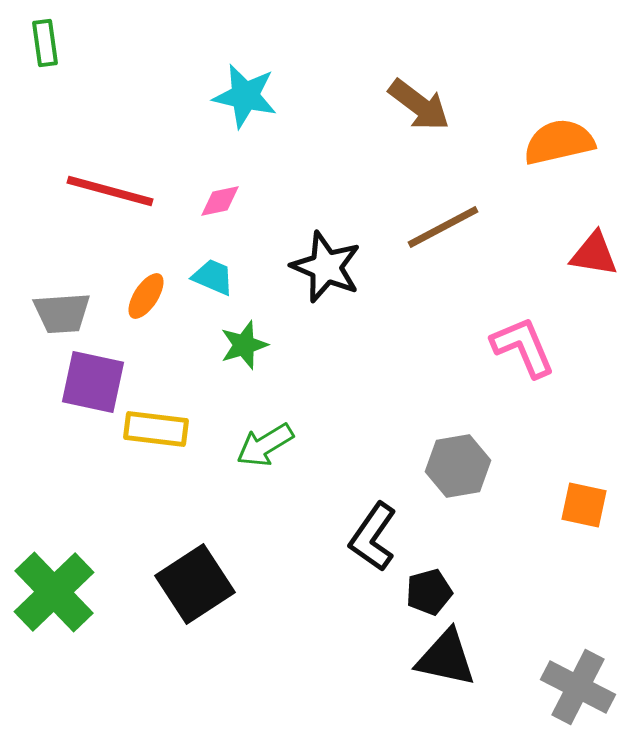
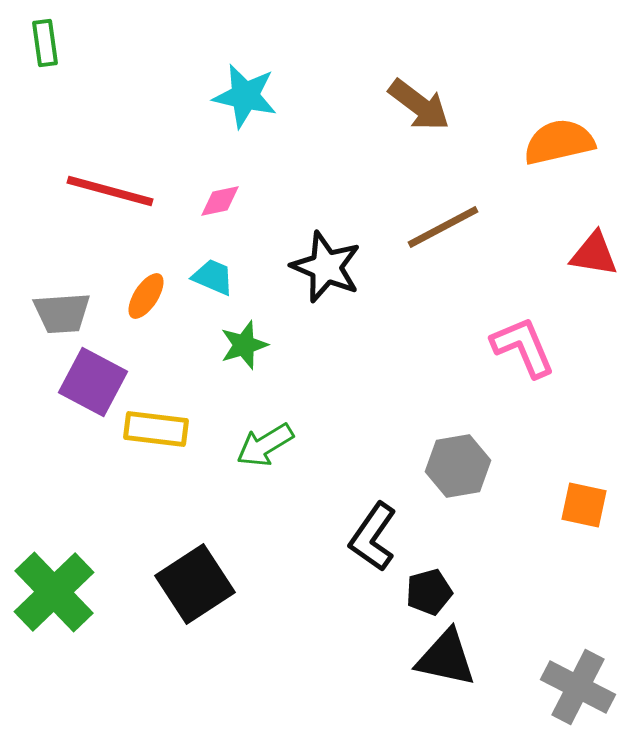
purple square: rotated 16 degrees clockwise
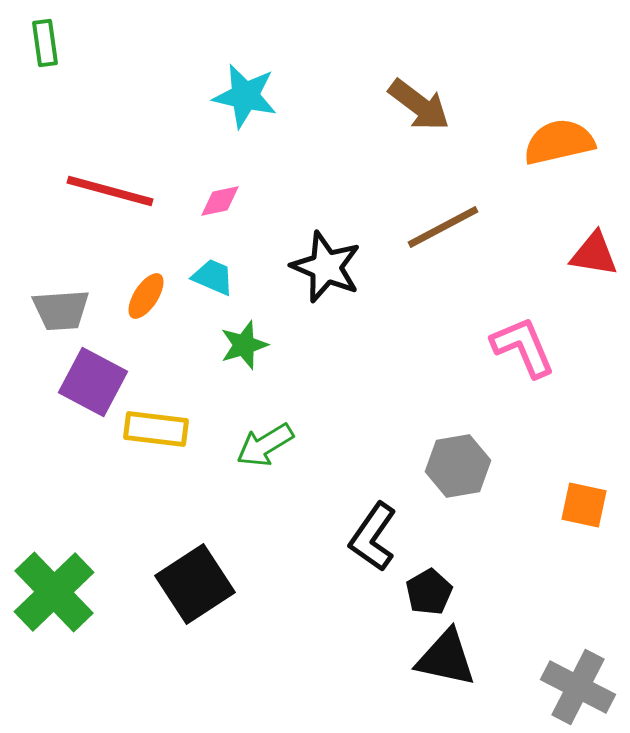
gray trapezoid: moved 1 px left, 3 px up
black pentagon: rotated 15 degrees counterclockwise
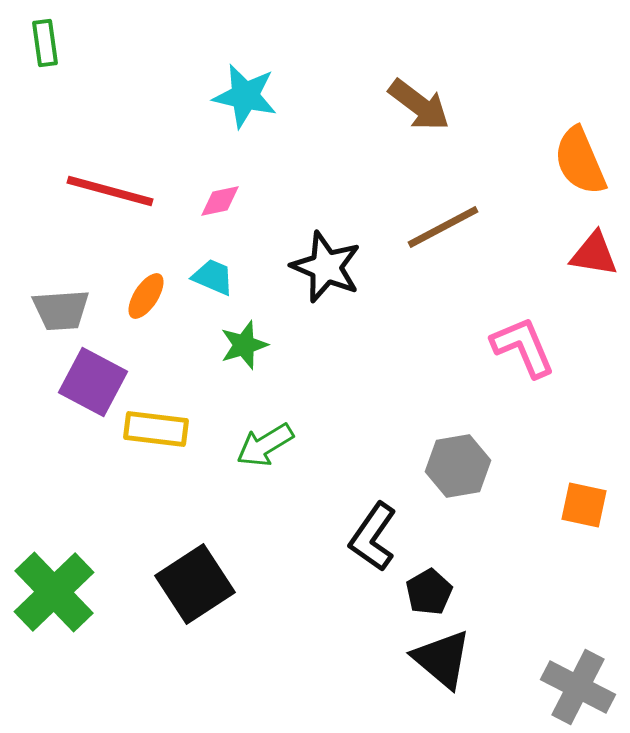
orange semicircle: moved 21 px right, 19 px down; rotated 100 degrees counterclockwise
black triangle: moved 4 px left, 1 px down; rotated 28 degrees clockwise
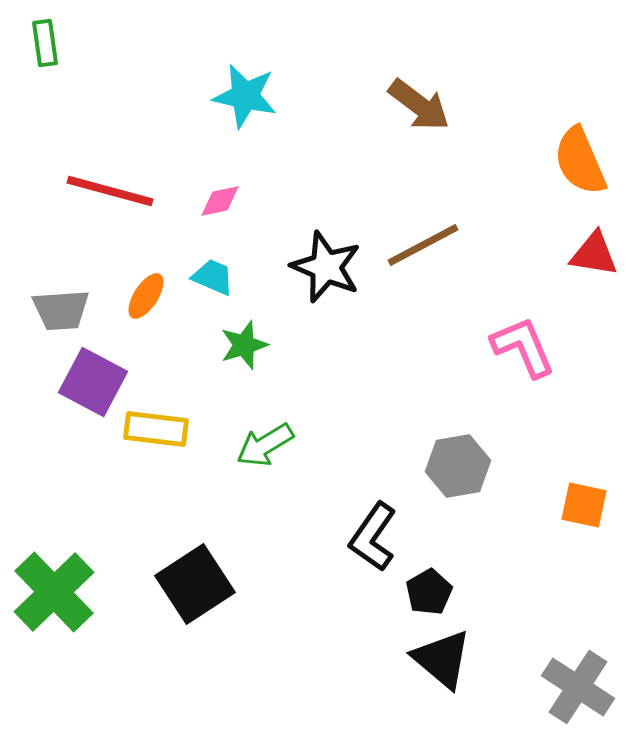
brown line: moved 20 px left, 18 px down
gray cross: rotated 6 degrees clockwise
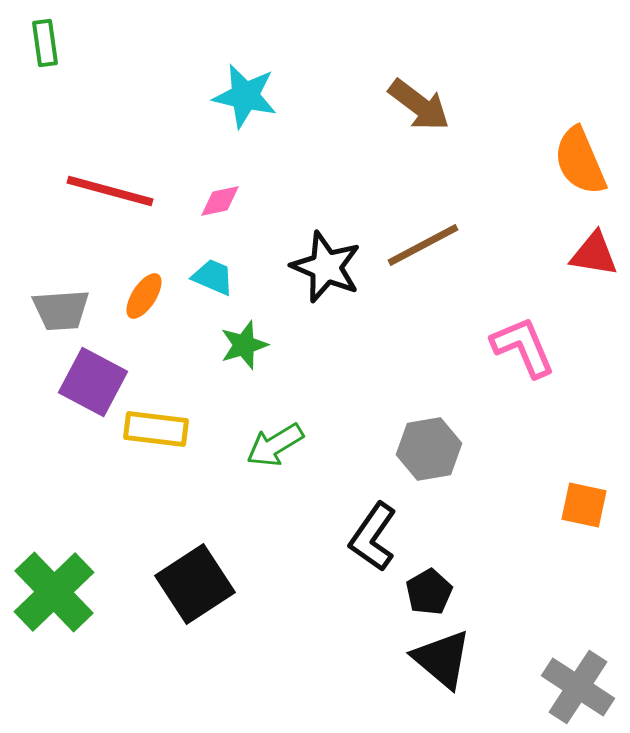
orange ellipse: moved 2 px left
green arrow: moved 10 px right
gray hexagon: moved 29 px left, 17 px up
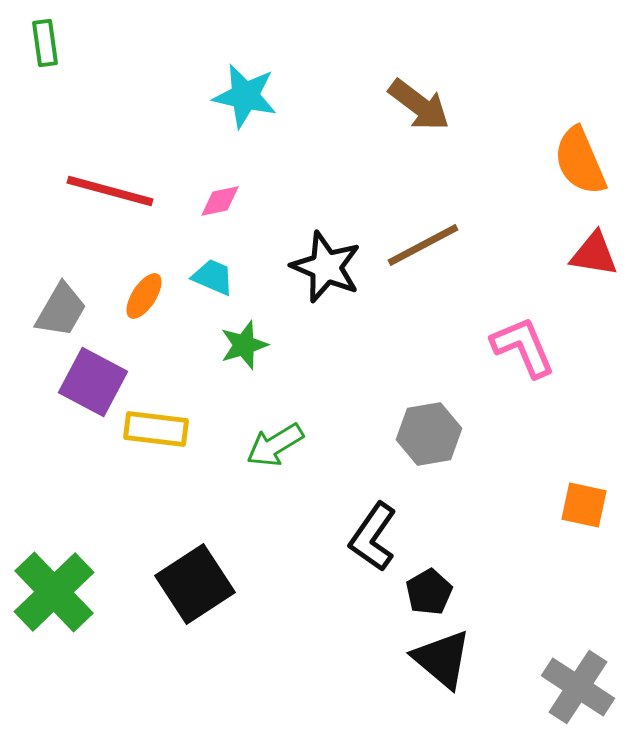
gray trapezoid: rotated 56 degrees counterclockwise
gray hexagon: moved 15 px up
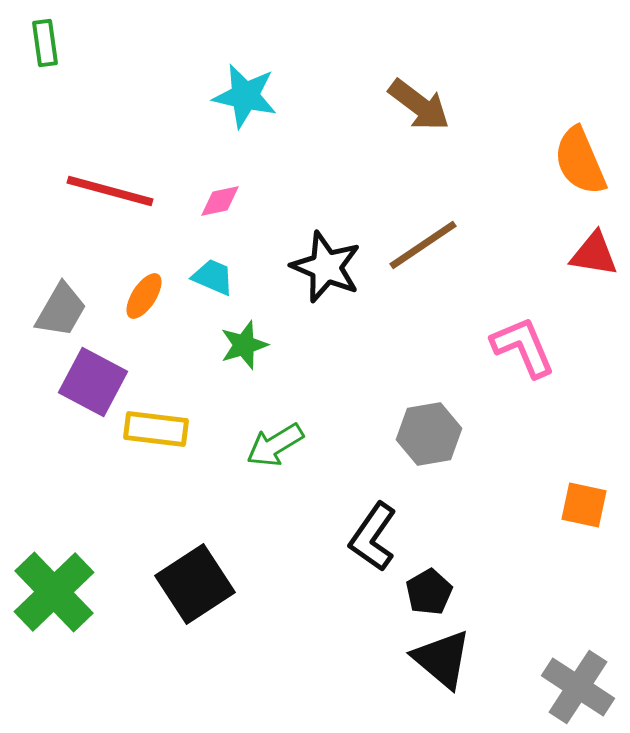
brown line: rotated 6 degrees counterclockwise
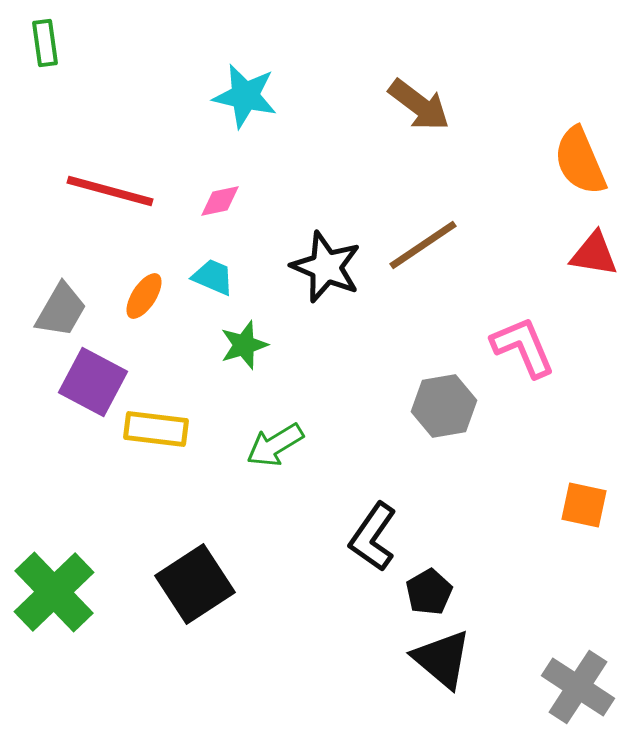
gray hexagon: moved 15 px right, 28 px up
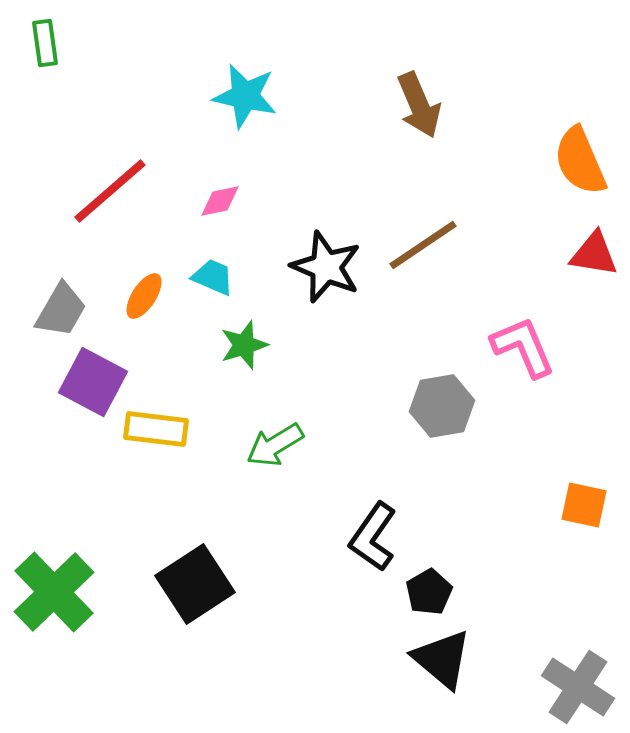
brown arrow: rotated 30 degrees clockwise
red line: rotated 56 degrees counterclockwise
gray hexagon: moved 2 px left
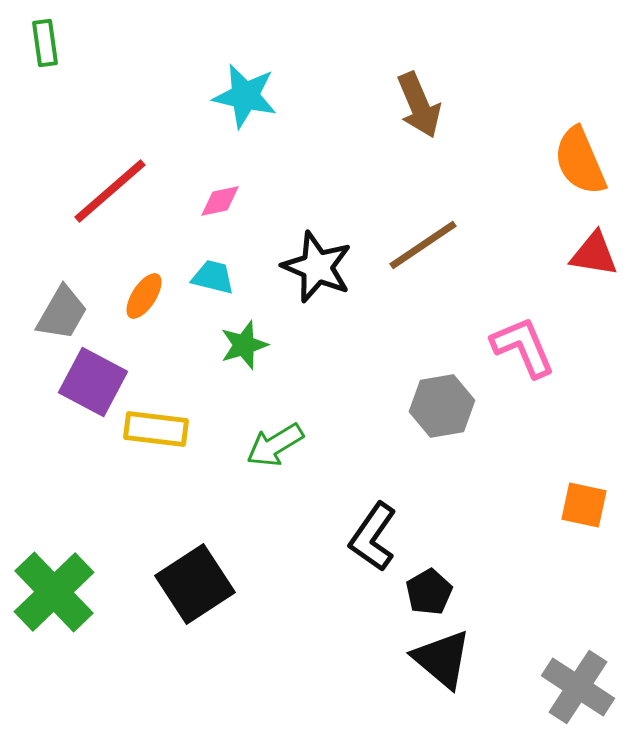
black star: moved 9 px left
cyan trapezoid: rotated 9 degrees counterclockwise
gray trapezoid: moved 1 px right, 3 px down
